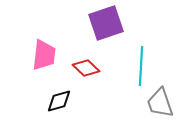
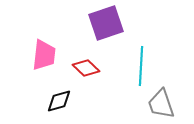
gray trapezoid: moved 1 px right, 1 px down
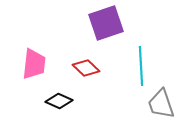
pink trapezoid: moved 10 px left, 9 px down
cyan line: rotated 6 degrees counterclockwise
black diamond: rotated 40 degrees clockwise
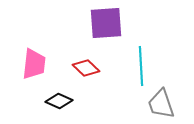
purple square: rotated 15 degrees clockwise
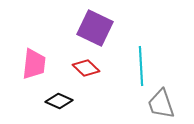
purple square: moved 11 px left, 5 px down; rotated 30 degrees clockwise
